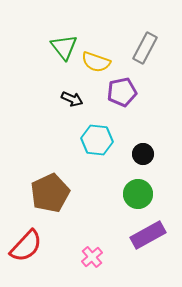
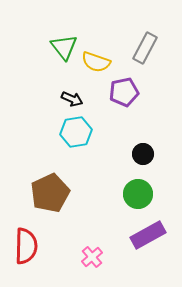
purple pentagon: moved 2 px right
cyan hexagon: moved 21 px left, 8 px up; rotated 16 degrees counterclockwise
red semicircle: rotated 42 degrees counterclockwise
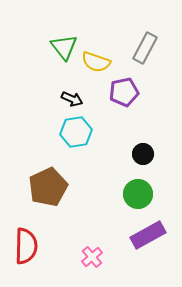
brown pentagon: moved 2 px left, 6 px up
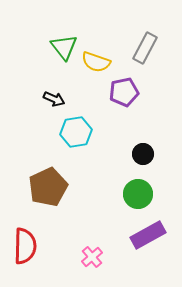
black arrow: moved 18 px left
red semicircle: moved 1 px left
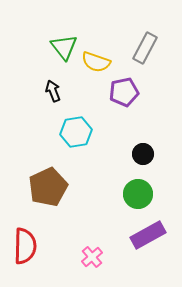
black arrow: moved 1 px left, 8 px up; rotated 135 degrees counterclockwise
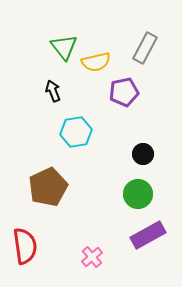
yellow semicircle: rotated 32 degrees counterclockwise
red semicircle: rotated 9 degrees counterclockwise
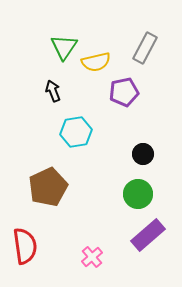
green triangle: rotated 12 degrees clockwise
purple rectangle: rotated 12 degrees counterclockwise
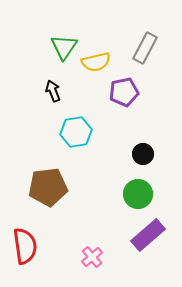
brown pentagon: rotated 18 degrees clockwise
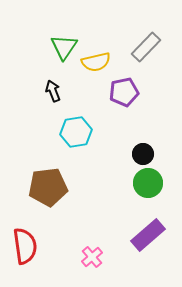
gray rectangle: moved 1 px right, 1 px up; rotated 16 degrees clockwise
green circle: moved 10 px right, 11 px up
